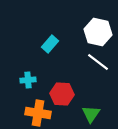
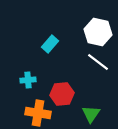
red hexagon: rotated 10 degrees counterclockwise
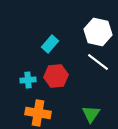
red hexagon: moved 6 px left, 18 px up
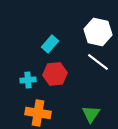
red hexagon: moved 1 px left, 2 px up
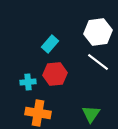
white hexagon: rotated 20 degrees counterclockwise
cyan cross: moved 2 px down
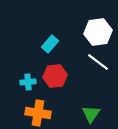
red hexagon: moved 2 px down
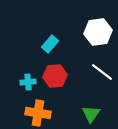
white line: moved 4 px right, 10 px down
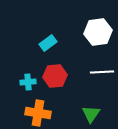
cyan rectangle: moved 2 px left, 1 px up; rotated 12 degrees clockwise
white line: rotated 40 degrees counterclockwise
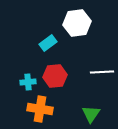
white hexagon: moved 21 px left, 9 px up
orange cross: moved 2 px right, 4 px up
